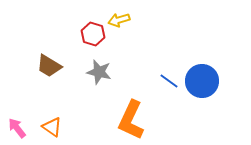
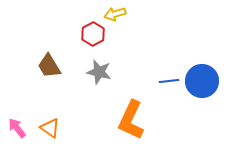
yellow arrow: moved 4 px left, 6 px up
red hexagon: rotated 15 degrees clockwise
brown trapezoid: rotated 28 degrees clockwise
blue line: rotated 42 degrees counterclockwise
orange triangle: moved 2 px left, 1 px down
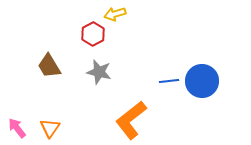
orange L-shape: rotated 27 degrees clockwise
orange triangle: rotated 30 degrees clockwise
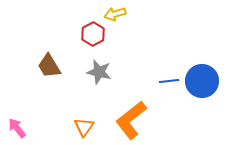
orange triangle: moved 34 px right, 1 px up
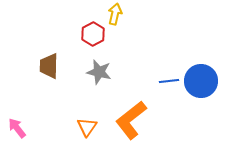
yellow arrow: rotated 120 degrees clockwise
brown trapezoid: rotated 32 degrees clockwise
blue circle: moved 1 px left
orange triangle: moved 3 px right
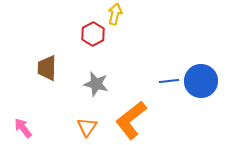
brown trapezoid: moved 2 px left, 2 px down
gray star: moved 3 px left, 12 px down
pink arrow: moved 6 px right
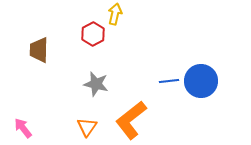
brown trapezoid: moved 8 px left, 18 px up
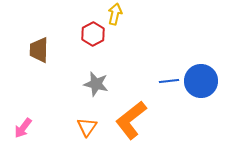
pink arrow: rotated 105 degrees counterclockwise
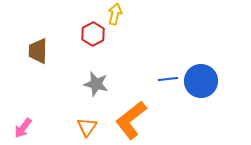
brown trapezoid: moved 1 px left, 1 px down
blue line: moved 1 px left, 2 px up
